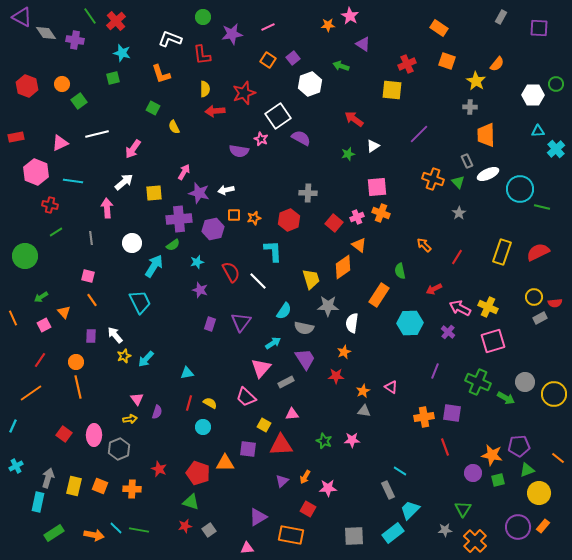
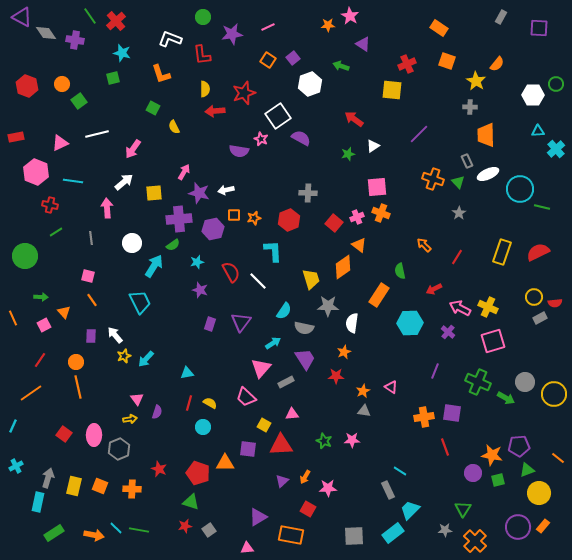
green arrow at (41, 297): rotated 144 degrees counterclockwise
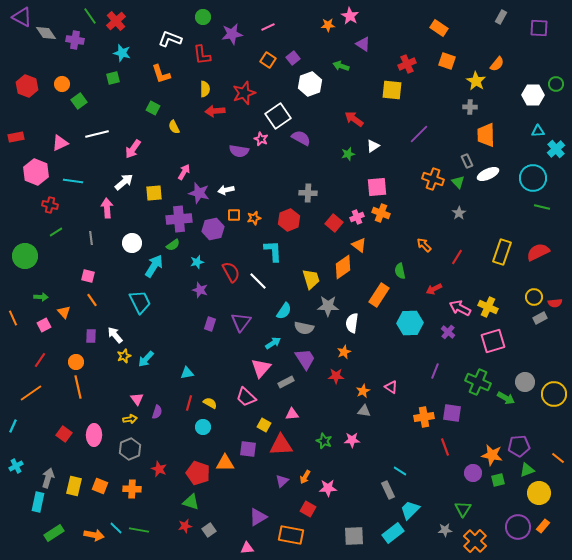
cyan circle at (520, 189): moved 13 px right, 11 px up
gray hexagon at (119, 449): moved 11 px right
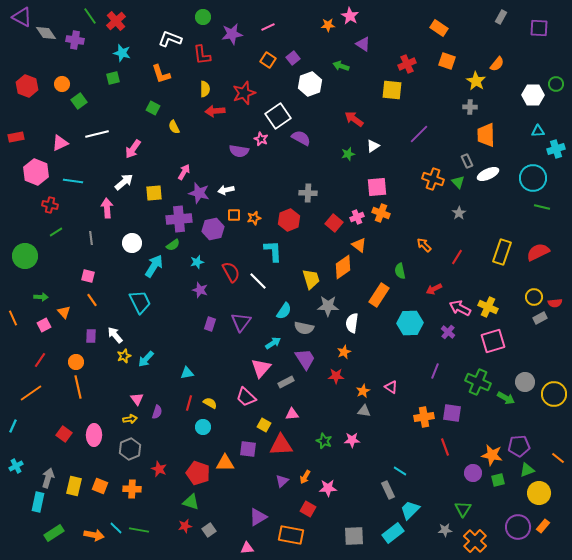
cyan cross at (556, 149): rotated 24 degrees clockwise
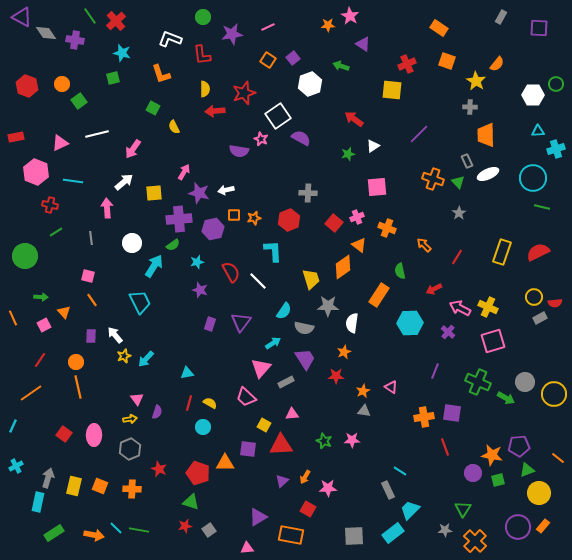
orange cross at (381, 213): moved 6 px right, 15 px down
